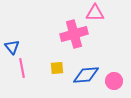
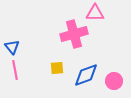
pink line: moved 7 px left, 2 px down
blue diamond: rotated 16 degrees counterclockwise
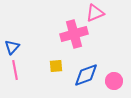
pink triangle: rotated 24 degrees counterclockwise
blue triangle: rotated 21 degrees clockwise
yellow square: moved 1 px left, 2 px up
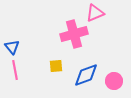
blue triangle: rotated 21 degrees counterclockwise
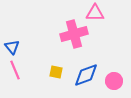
pink triangle: rotated 24 degrees clockwise
yellow square: moved 6 px down; rotated 16 degrees clockwise
pink line: rotated 12 degrees counterclockwise
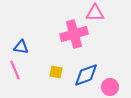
blue triangle: moved 9 px right; rotated 42 degrees counterclockwise
pink circle: moved 4 px left, 6 px down
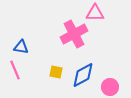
pink cross: rotated 12 degrees counterclockwise
blue diamond: moved 3 px left; rotated 8 degrees counterclockwise
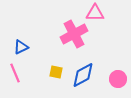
blue triangle: rotated 35 degrees counterclockwise
pink line: moved 3 px down
pink circle: moved 8 px right, 8 px up
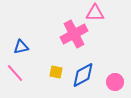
blue triangle: rotated 14 degrees clockwise
pink line: rotated 18 degrees counterclockwise
pink circle: moved 3 px left, 3 px down
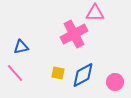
yellow square: moved 2 px right, 1 px down
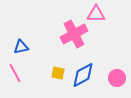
pink triangle: moved 1 px right, 1 px down
pink line: rotated 12 degrees clockwise
pink circle: moved 2 px right, 4 px up
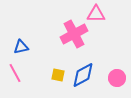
yellow square: moved 2 px down
